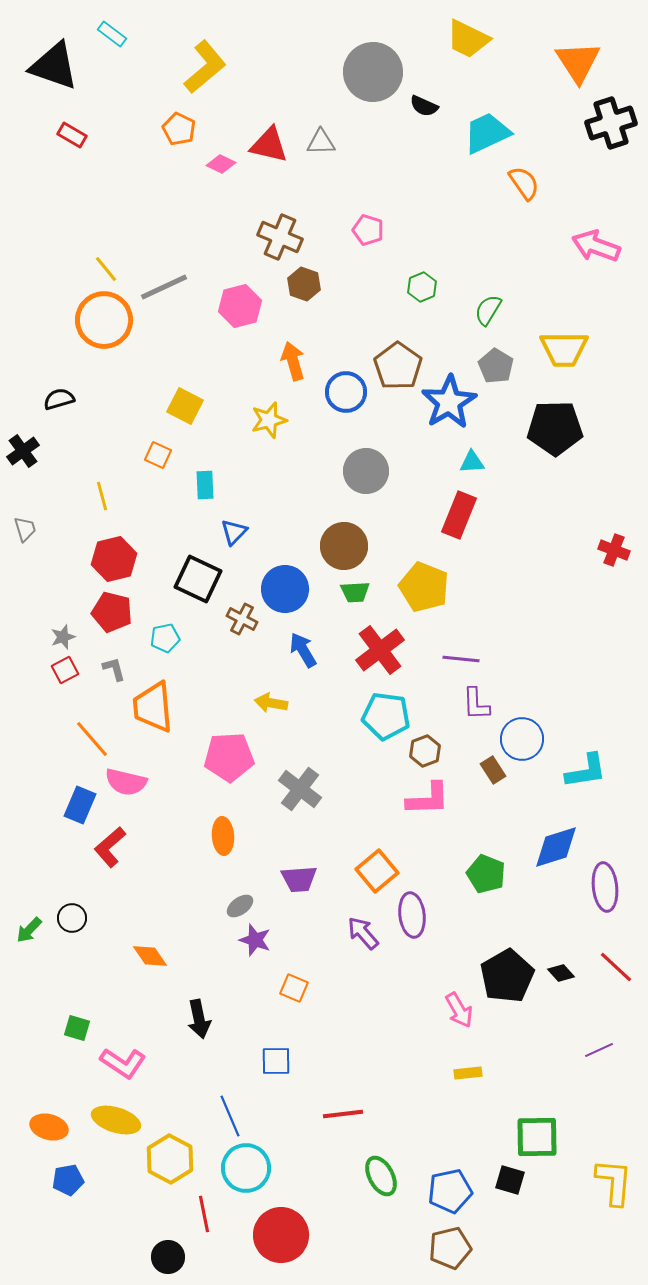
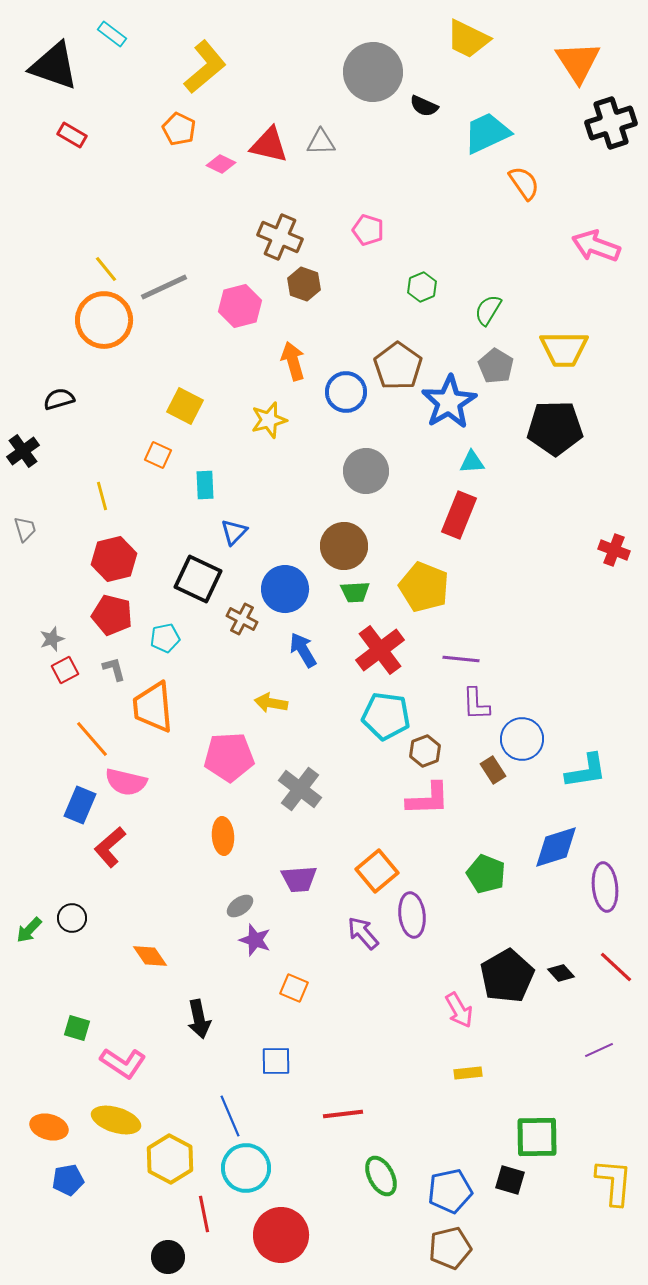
red pentagon at (112, 612): moved 3 px down
gray star at (63, 637): moved 11 px left, 2 px down
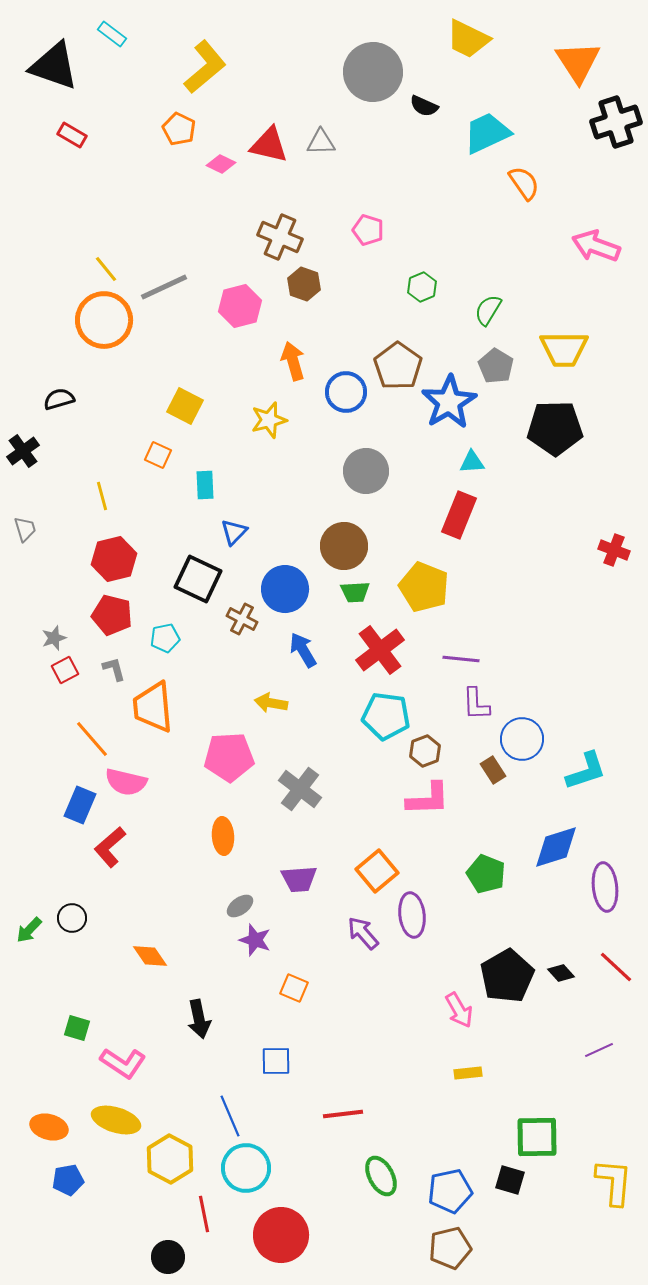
black cross at (611, 123): moved 5 px right, 1 px up
gray star at (52, 639): moved 2 px right, 1 px up
cyan L-shape at (586, 771): rotated 9 degrees counterclockwise
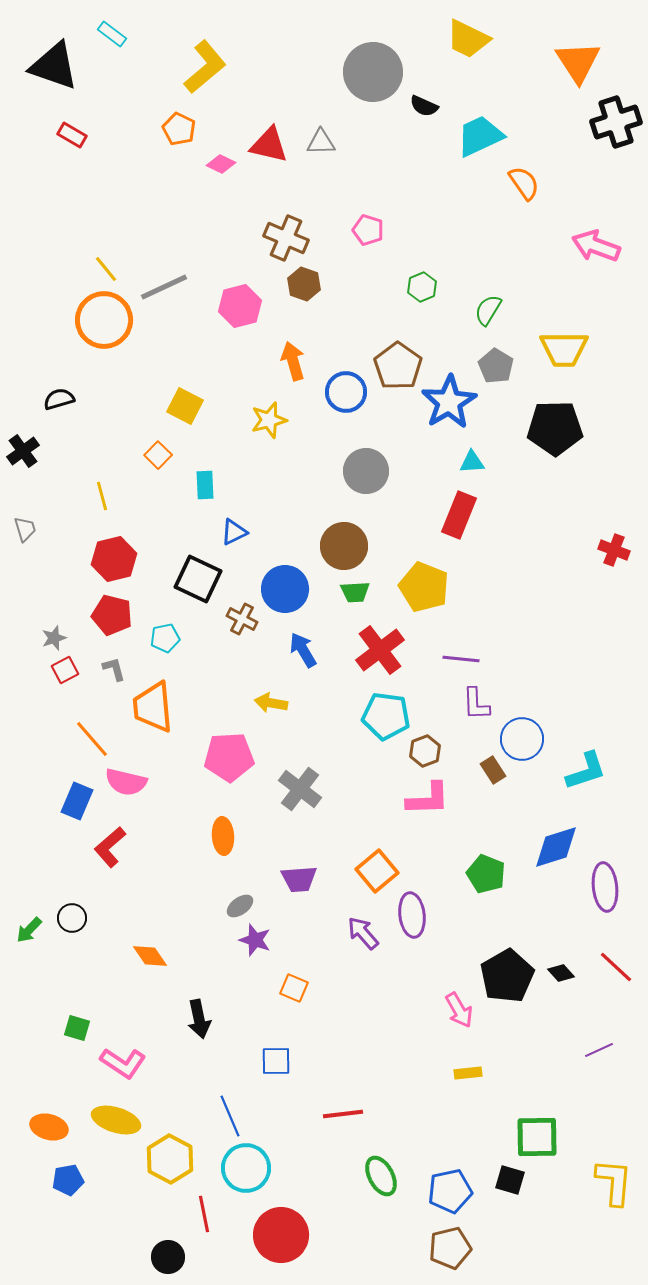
cyan trapezoid at (487, 133): moved 7 px left, 3 px down
brown cross at (280, 237): moved 6 px right, 1 px down
orange square at (158, 455): rotated 20 degrees clockwise
blue triangle at (234, 532): rotated 20 degrees clockwise
blue rectangle at (80, 805): moved 3 px left, 4 px up
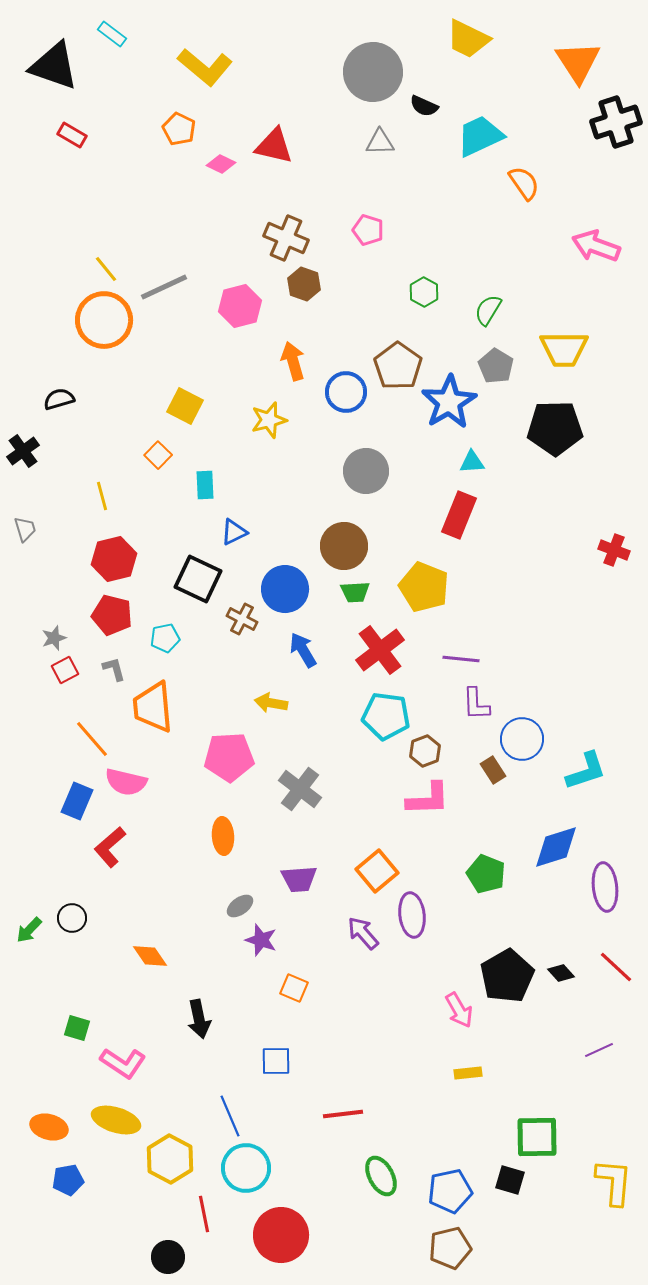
yellow L-shape at (205, 67): rotated 80 degrees clockwise
gray triangle at (321, 142): moved 59 px right
red triangle at (269, 145): moved 5 px right, 1 px down
green hexagon at (422, 287): moved 2 px right, 5 px down; rotated 8 degrees counterclockwise
purple star at (255, 940): moved 6 px right
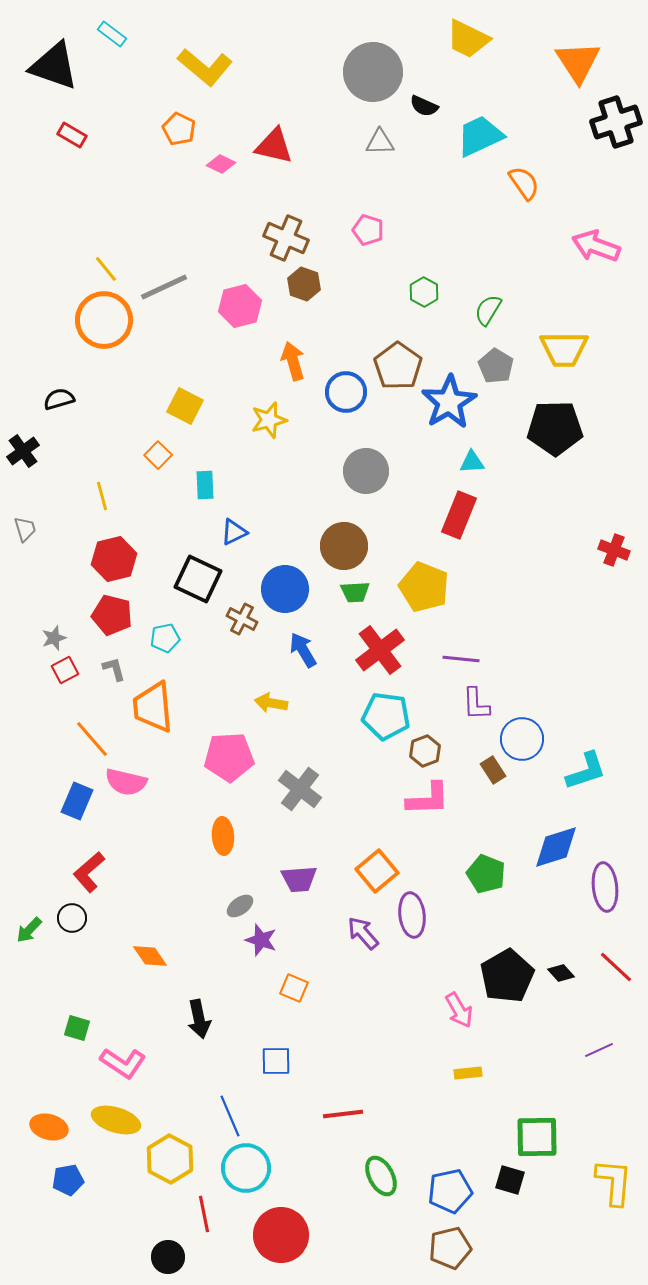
red L-shape at (110, 847): moved 21 px left, 25 px down
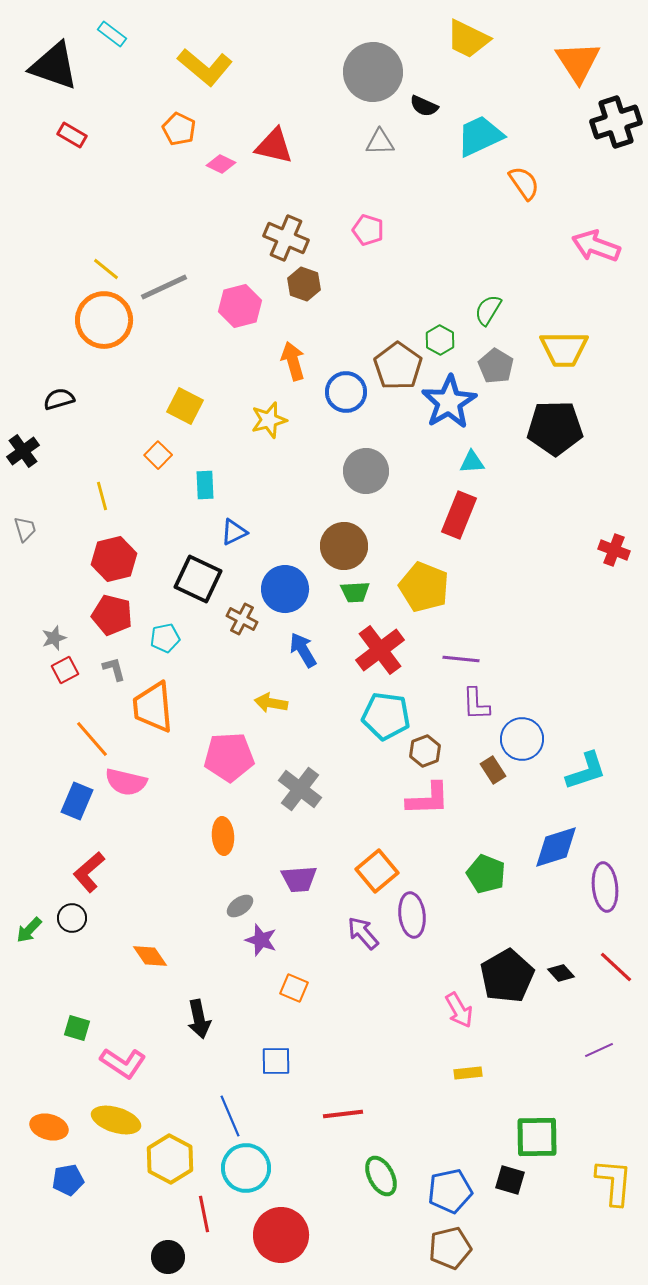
yellow line at (106, 269): rotated 12 degrees counterclockwise
green hexagon at (424, 292): moved 16 px right, 48 px down
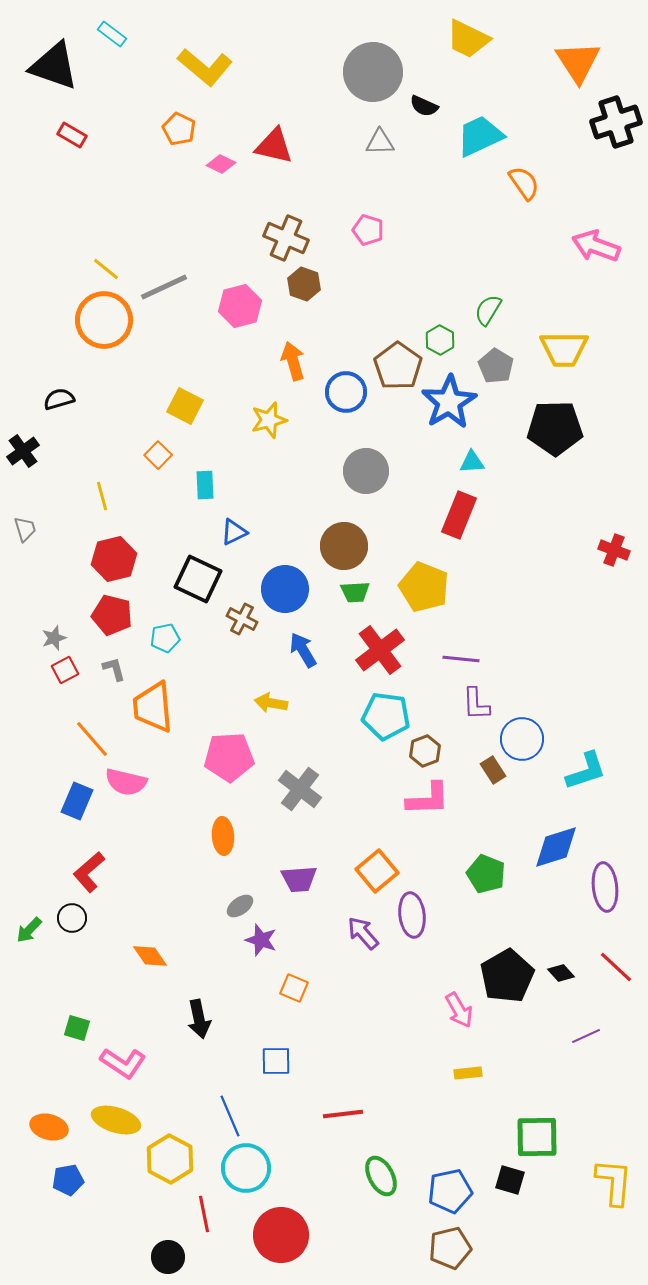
purple line at (599, 1050): moved 13 px left, 14 px up
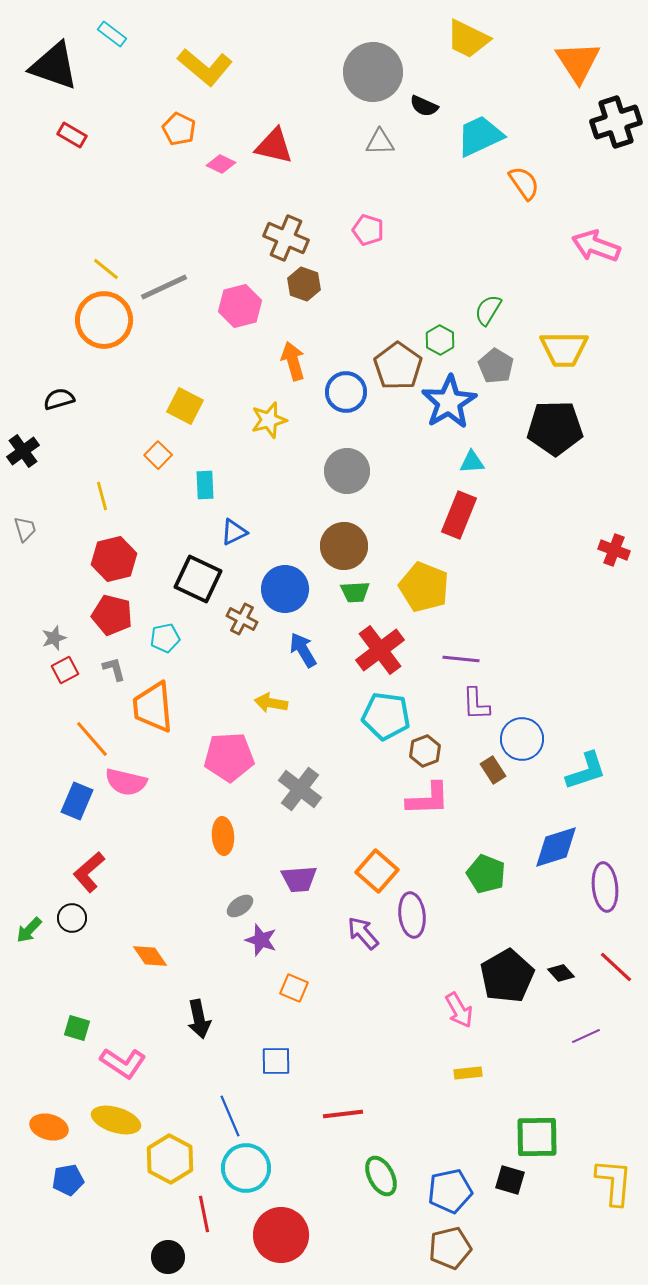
gray circle at (366, 471): moved 19 px left
orange square at (377, 871): rotated 9 degrees counterclockwise
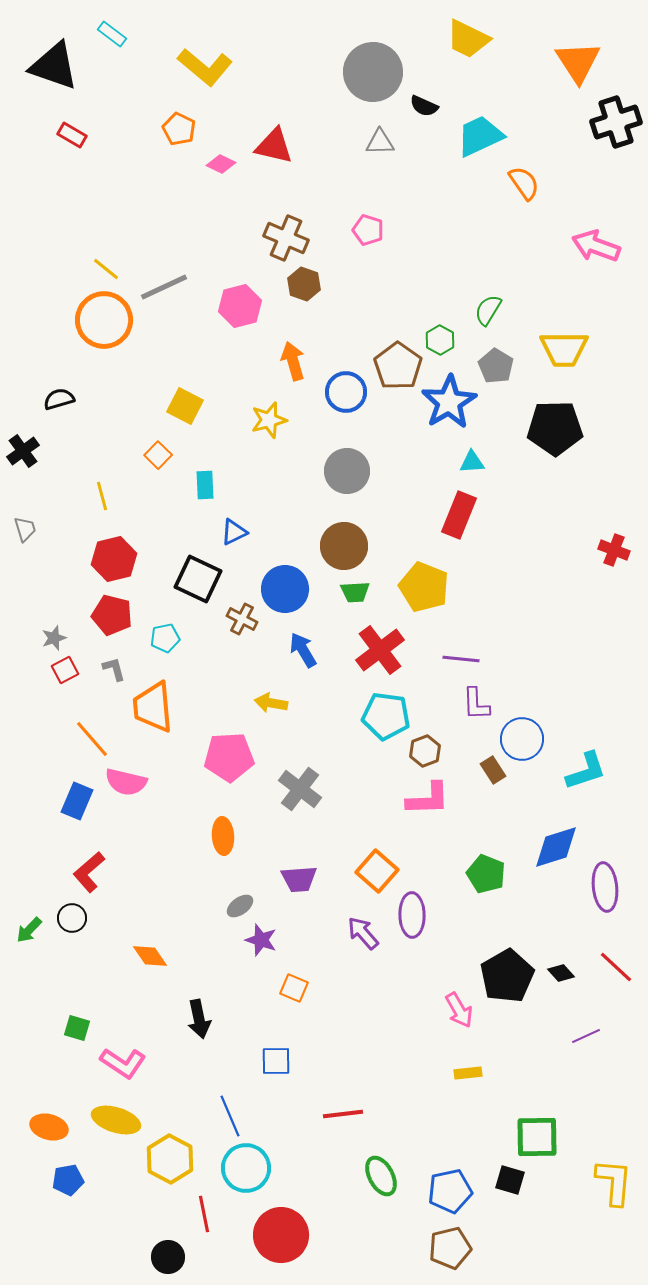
purple ellipse at (412, 915): rotated 6 degrees clockwise
